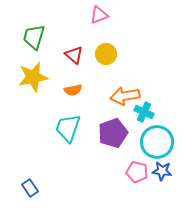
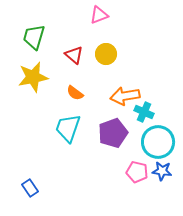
orange semicircle: moved 2 px right, 3 px down; rotated 48 degrees clockwise
cyan circle: moved 1 px right
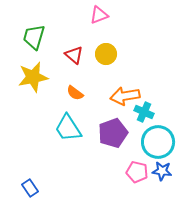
cyan trapezoid: rotated 52 degrees counterclockwise
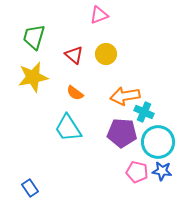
purple pentagon: moved 9 px right; rotated 24 degrees clockwise
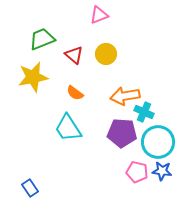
green trapezoid: moved 8 px right, 2 px down; rotated 52 degrees clockwise
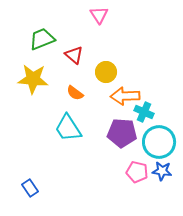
pink triangle: rotated 42 degrees counterclockwise
yellow circle: moved 18 px down
yellow star: moved 2 px down; rotated 16 degrees clockwise
orange arrow: rotated 8 degrees clockwise
cyan circle: moved 1 px right
